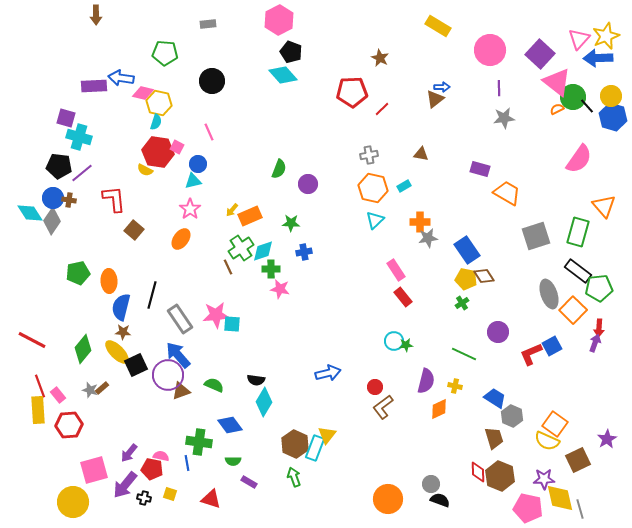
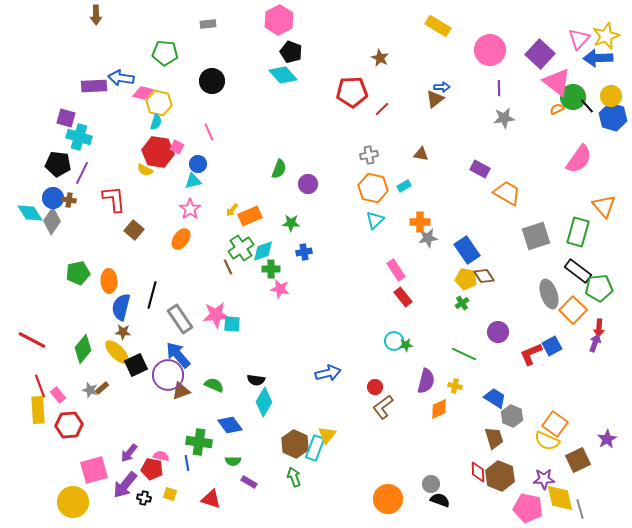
black pentagon at (59, 166): moved 1 px left, 2 px up
purple rectangle at (480, 169): rotated 12 degrees clockwise
purple line at (82, 173): rotated 25 degrees counterclockwise
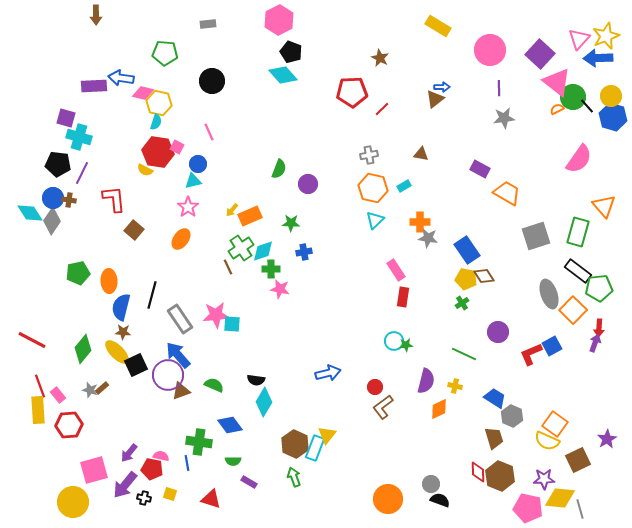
pink star at (190, 209): moved 2 px left, 2 px up
gray star at (428, 238): rotated 18 degrees clockwise
red rectangle at (403, 297): rotated 48 degrees clockwise
yellow diamond at (560, 498): rotated 72 degrees counterclockwise
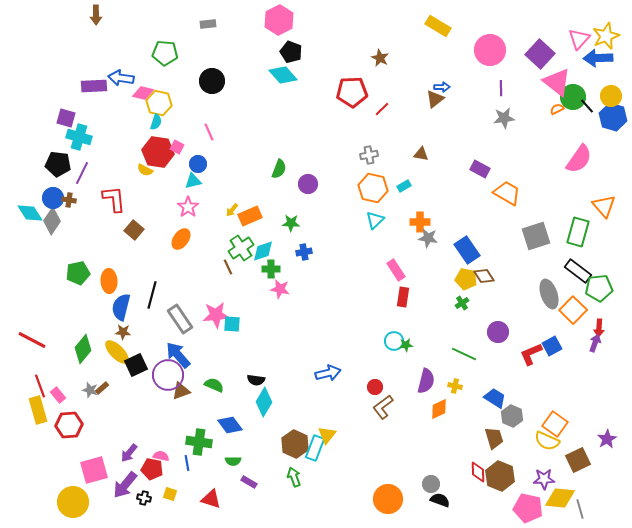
purple line at (499, 88): moved 2 px right
yellow rectangle at (38, 410): rotated 12 degrees counterclockwise
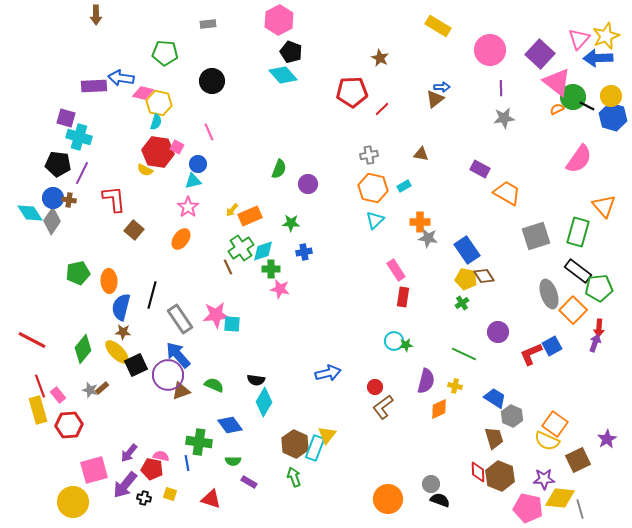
black line at (587, 106): rotated 21 degrees counterclockwise
